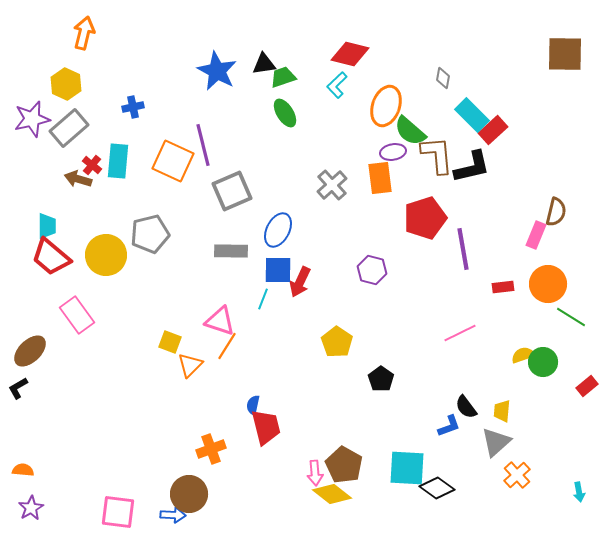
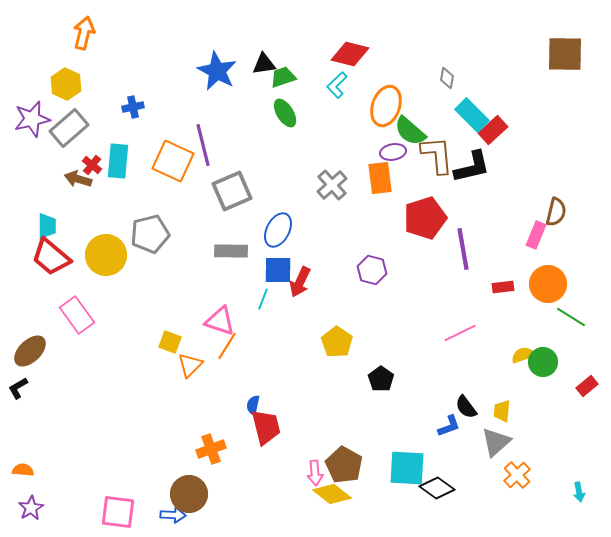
gray diamond at (443, 78): moved 4 px right
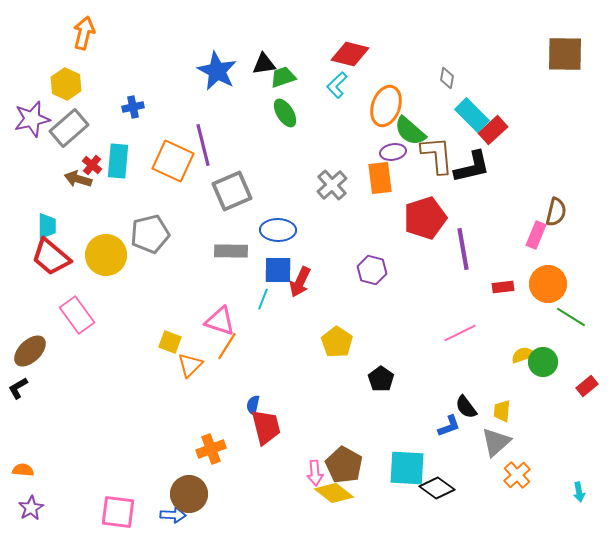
blue ellipse at (278, 230): rotated 64 degrees clockwise
yellow diamond at (332, 494): moved 2 px right, 1 px up
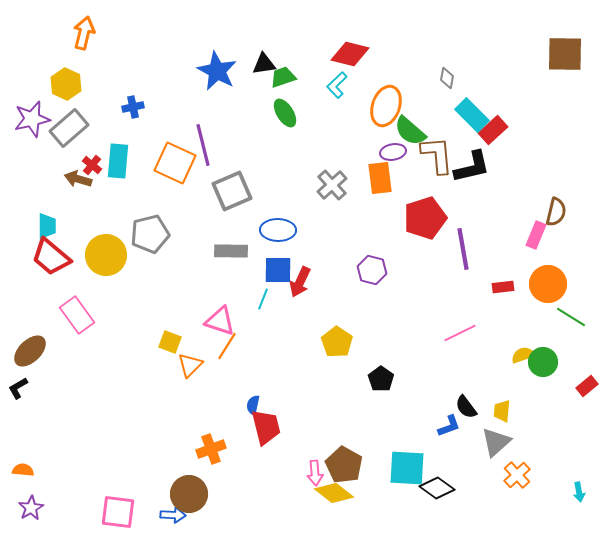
orange square at (173, 161): moved 2 px right, 2 px down
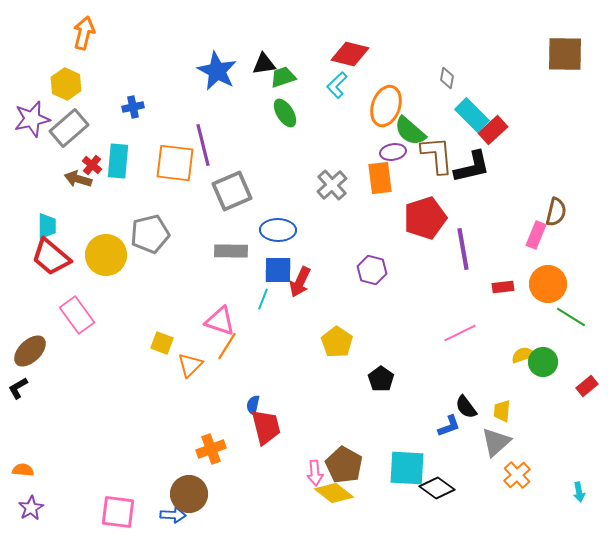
orange square at (175, 163): rotated 18 degrees counterclockwise
yellow square at (170, 342): moved 8 px left, 1 px down
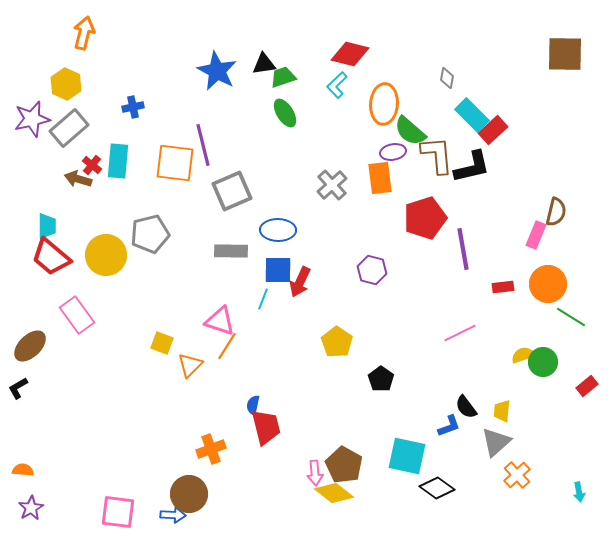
orange ellipse at (386, 106): moved 2 px left, 2 px up; rotated 15 degrees counterclockwise
brown ellipse at (30, 351): moved 5 px up
cyan square at (407, 468): moved 12 px up; rotated 9 degrees clockwise
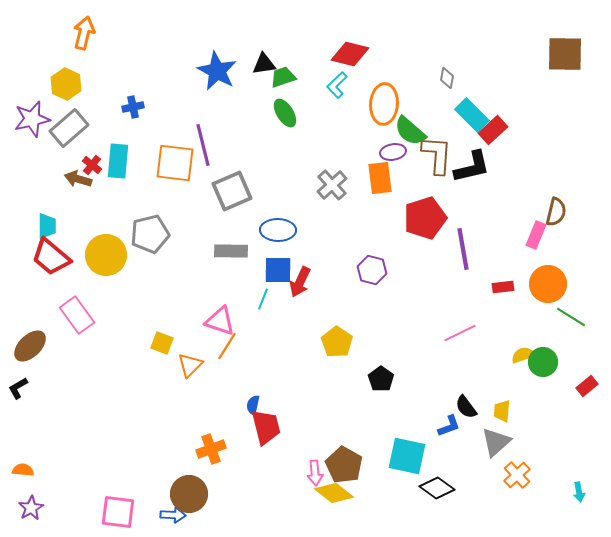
brown L-shape at (437, 155): rotated 9 degrees clockwise
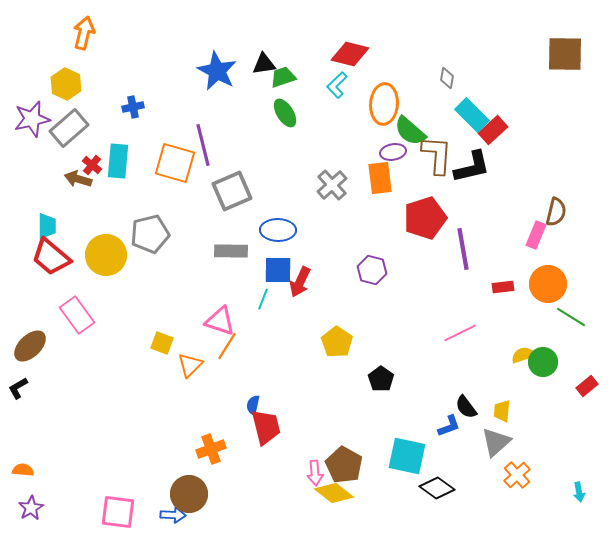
orange square at (175, 163): rotated 9 degrees clockwise
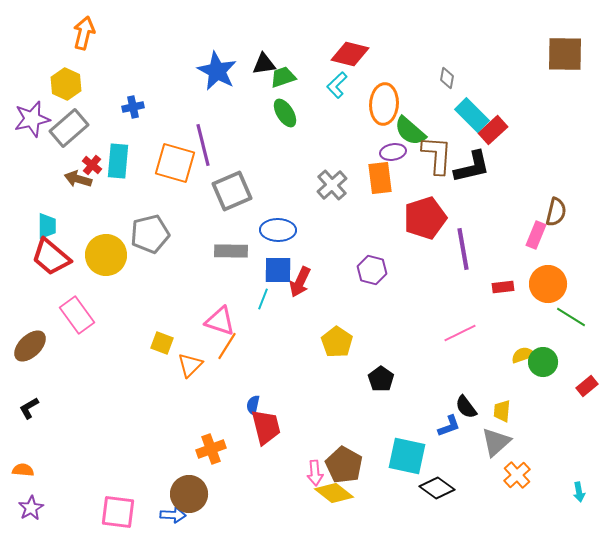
black L-shape at (18, 388): moved 11 px right, 20 px down
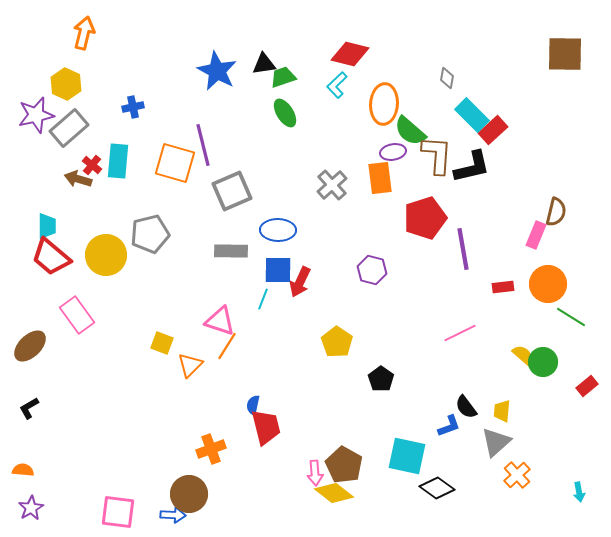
purple star at (32, 119): moved 4 px right, 4 px up
yellow semicircle at (523, 355): rotated 60 degrees clockwise
